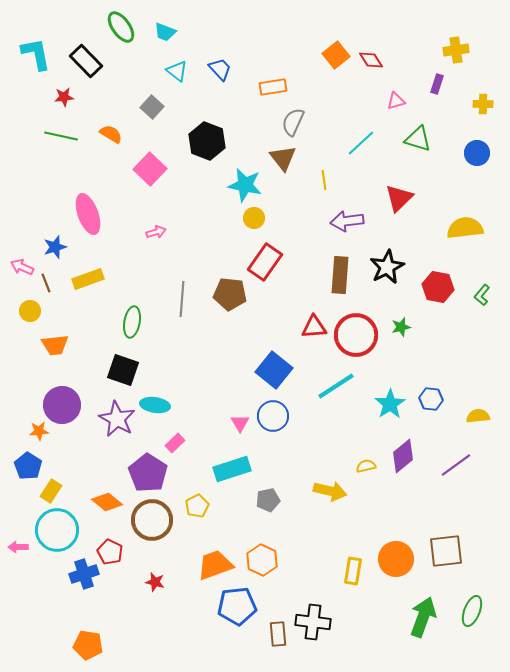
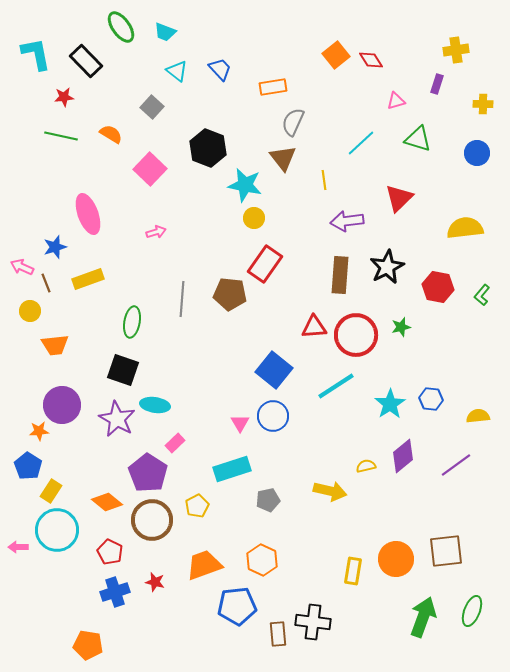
black hexagon at (207, 141): moved 1 px right, 7 px down
red rectangle at (265, 262): moved 2 px down
orange trapezoid at (215, 565): moved 11 px left
blue cross at (84, 574): moved 31 px right, 18 px down
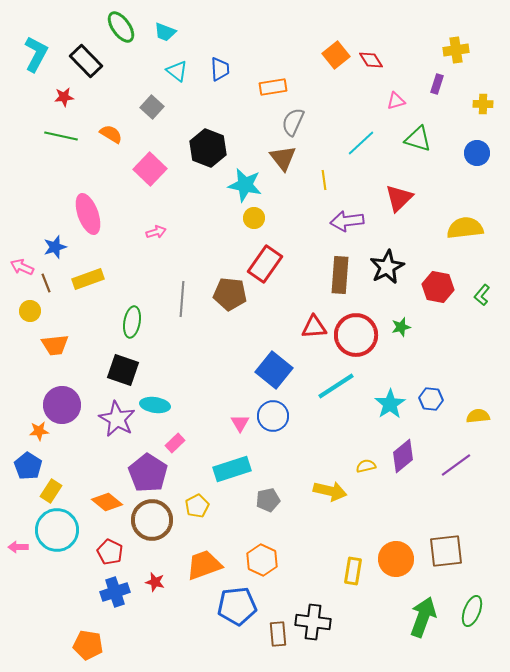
cyan L-shape at (36, 54): rotated 39 degrees clockwise
blue trapezoid at (220, 69): rotated 40 degrees clockwise
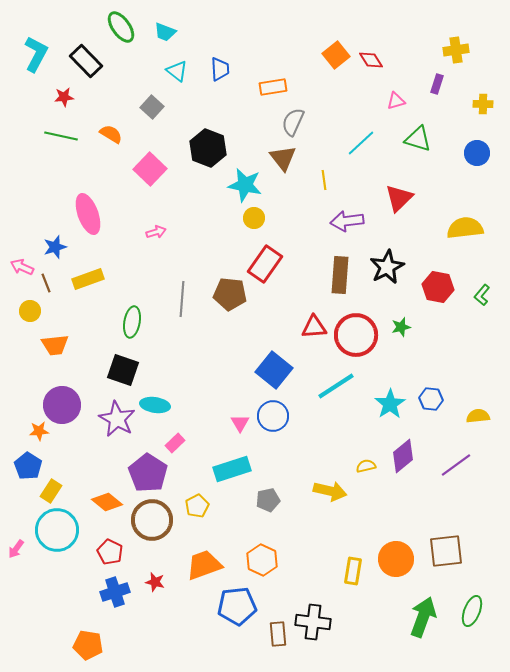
pink arrow at (18, 547): moved 2 px left, 2 px down; rotated 54 degrees counterclockwise
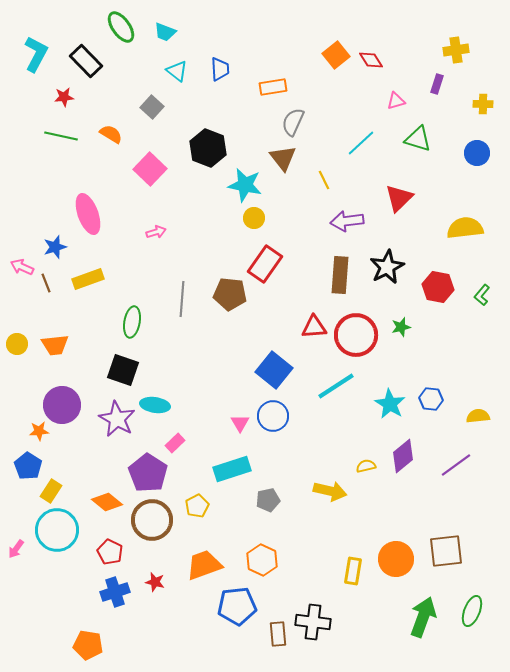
yellow line at (324, 180): rotated 18 degrees counterclockwise
yellow circle at (30, 311): moved 13 px left, 33 px down
cyan star at (390, 404): rotated 8 degrees counterclockwise
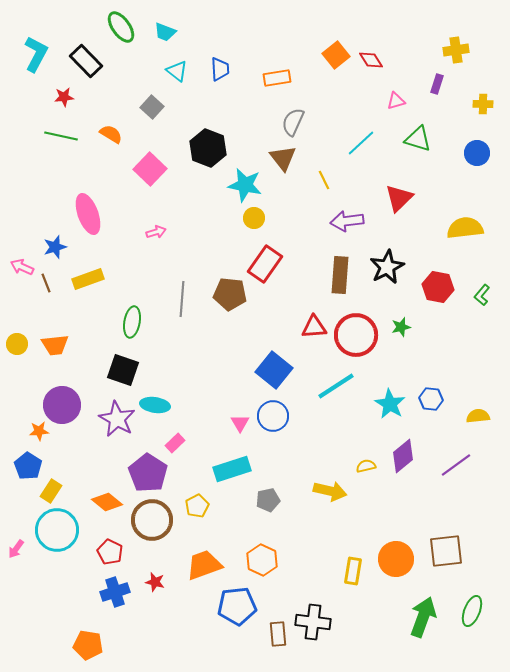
orange rectangle at (273, 87): moved 4 px right, 9 px up
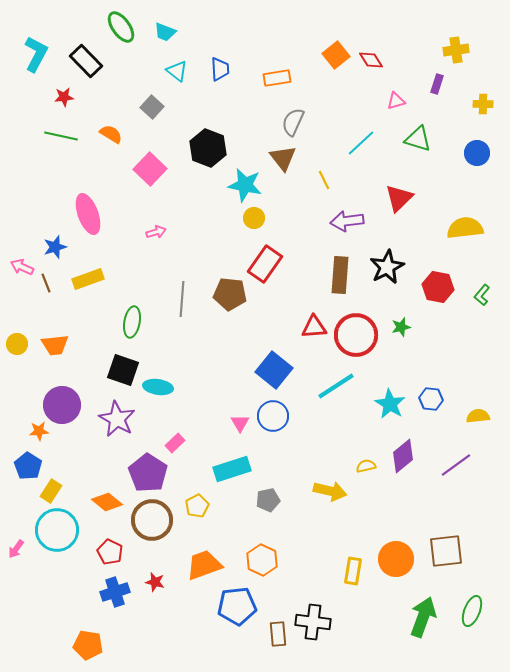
cyan ellipse at (155, 405): moved 3 px right, 18 px up
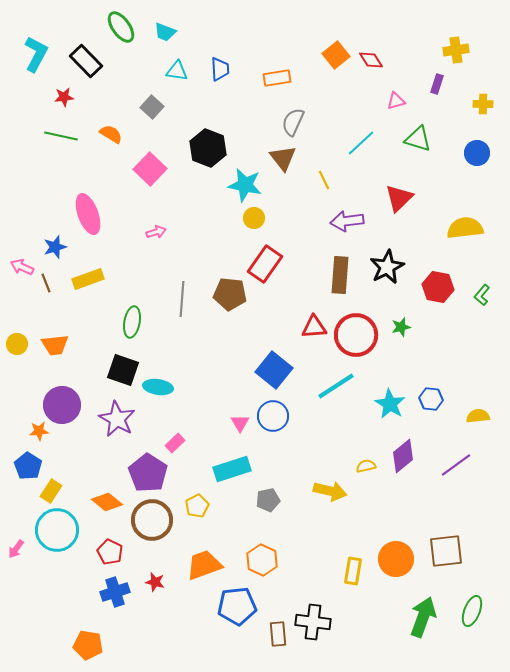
cyan triangle at (177, 71): rotated 30 degrees counterclockwise
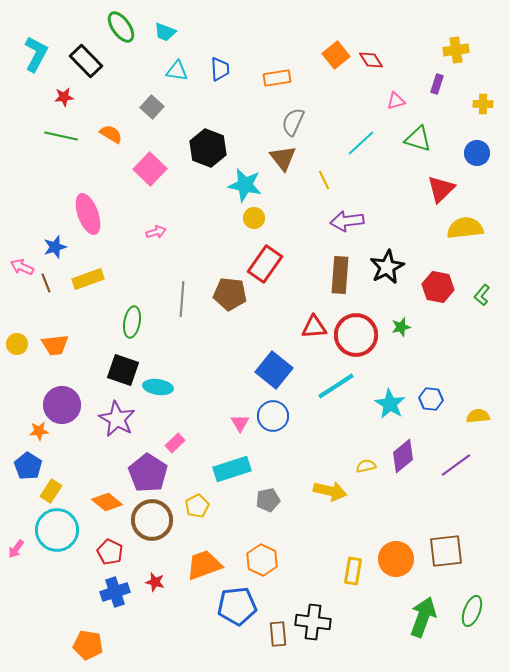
red triangle at (399, 198): moved 42 px right, 9 px up
